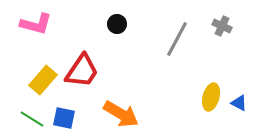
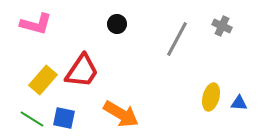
blue triangle: rotated 24 degrees counterclockwise
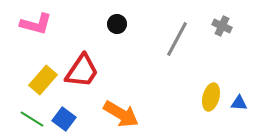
blue square: moved 1 px down; rotated 25 degrees clockwise
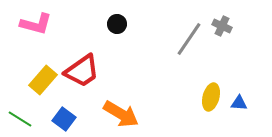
gray line: moved 12 px right; rotated 6 degrees clockwise
red trapezoid: rotated 21 degrees clockwise
green line: moved 12 px left
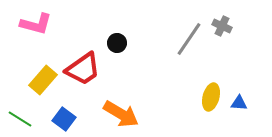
black circle: moved 19 px down
red trapezoid: moved 1 px right, 2 px up
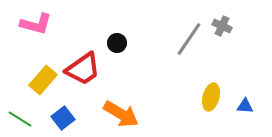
blue triangle: moved 6 px right, 3 px down
blue square: moved 1 px left, 1 px up; rotated 15 degrees clockwise
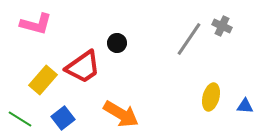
red trapezoid: moved 2 px up
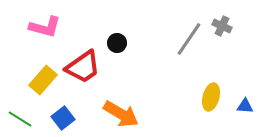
pink L-shape: moved 9 px right, 3 px down
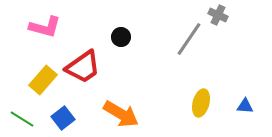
gray cross: moved 4 px left, 11 px up
black circle: moved 4 px right, 6 px up
yellow ellipse: moved 10 px left, 6 px down
green line: moved 2 px right
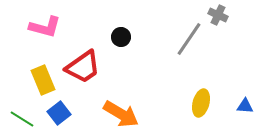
yellow rectangle: rotated 64 degrees counterclockwise
blue square: moved 4 px left, 5 px up
